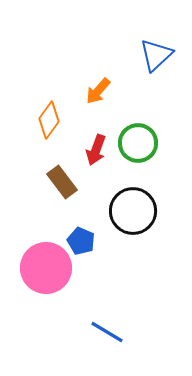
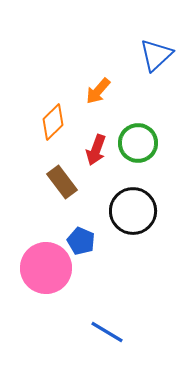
orange diamond: moved 4 px right, 2 px down; rotated 9 degrees clockwise
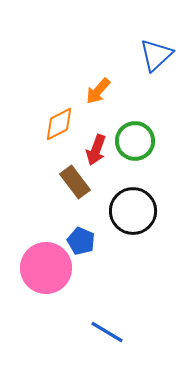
orange diamond: moved 6 px right, 2 px down; rotated 18 degrees clockwise
green circle: moved 3 px left, 2 px up
brown rectangle: moved 13 px right
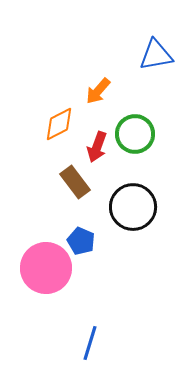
blue triangle: rotated 33 degrees clockwise
green circle: moved 7 px up
red arrow: moved 1 px right, 3 px up
black circle: moved 4 px up
blue line: moved 17 px left, 11 px down; rotated 76 degrees clockwise
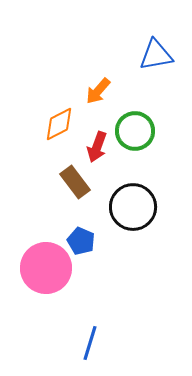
green circle: moved 3 px up
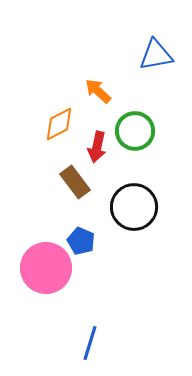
orange arrow: rotated 92 degrees clockwise
red arrow: rotated 8 degrees counterclockwise
black circle: moved 1 px right
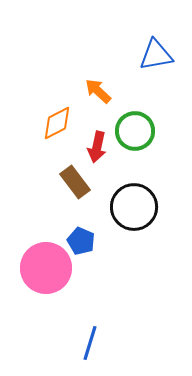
orange diamond: moved 2 px left, 1 px up
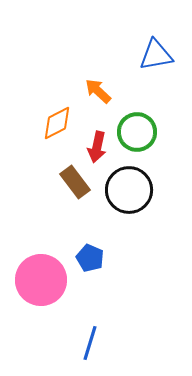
green circle: moved 2 px right, 1 px down
black circle: moved 5 px left, 17 px up
blue pentagon: moved 9 px right, 17 px down
pink circle: moved 5 px left, 12 px down
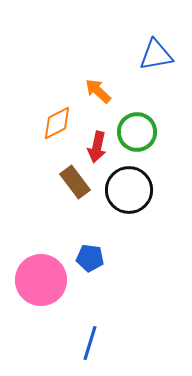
blue pentagon: rotated 16 degrees counterclockwise
